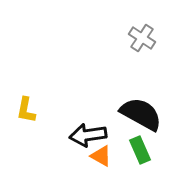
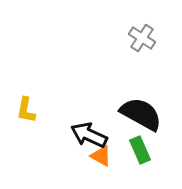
black arrow: moved 1 px right; rotated 33 degrees clockwise
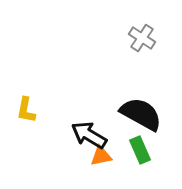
black arrow: rotated 6 degrees clockwise
orange triangle: rotated 40 degrees counterclockwise
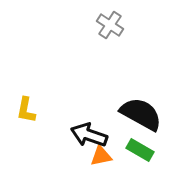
gray cross: moved 32 px left, 13 px up
black arrow: rotated 12 degrees counterclockwise
green rectangle: rotated 36 degrees counterclockwise
